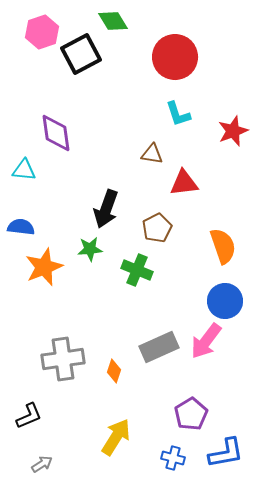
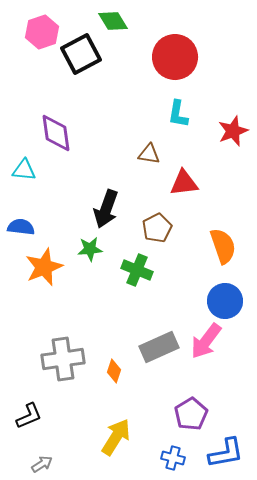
cyan L-shape: rotated 28 degrees clockwise
brown triangle: moved 3 px left
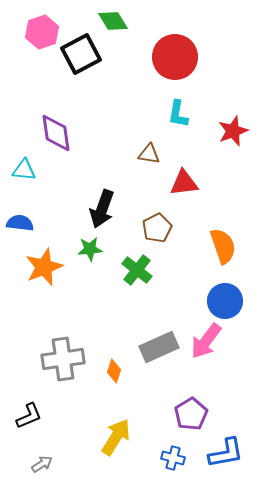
black arrow: moved 4 px left
blue semicircle: moved 1 px left, 4 px up
green cross: rotated 16 degrees clockwise
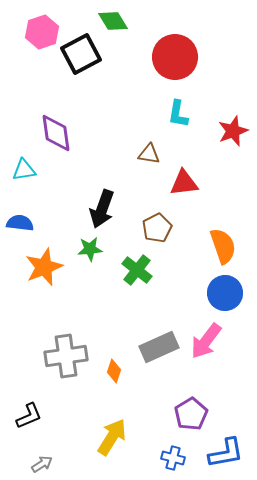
cyan triangle: rotated 15 degrees counterclockwise
blue circle: moved 8 px up
gray cross: moved 3 px right, 3 px up
yellow arrow: moved 4 px left
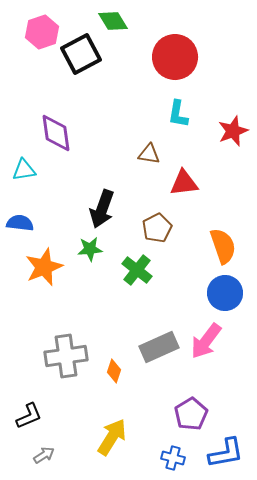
gray arrow: moved 2 px right, 9 px up
